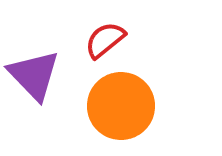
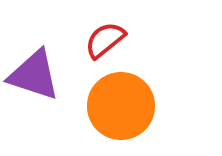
purple triangle: rotated 28 degrees counterclockwise
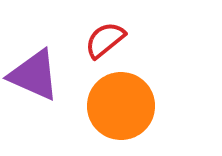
purple triangle: rotated 6 degrees clockwise
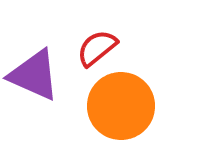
red semicircle: moved 8 px left, 8 px down
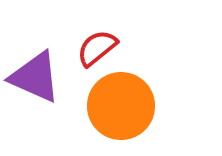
purple triangle: moved 1 px right, 2 px down
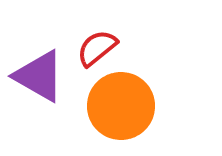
purple triangle: moved 4 px right, 1 px up; rotated 6 degrees clockwise
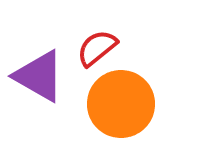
orange circle: moved 2 px up
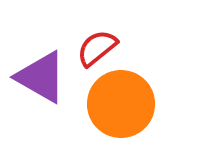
purple triangle: moved 2 px right, 1 px down
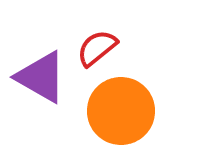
orange circle: moved 7 px down
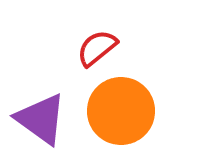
purple triangle: moved 42 px down; rotated 6 degrees clockwise
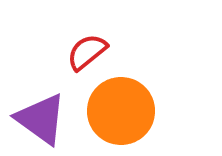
red semicircle: moved 10 px left, 4 px down
